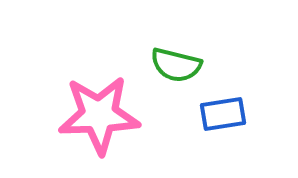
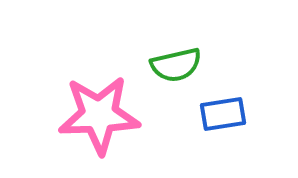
green semicircle: rotated 27 degrees counterclockwise
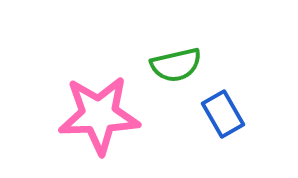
blue rectangle: rotated 69 degrees clockwise
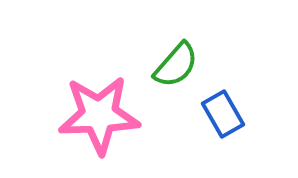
green semicircle: rotated 36 degrees counterclockwise
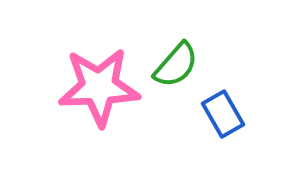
pink star: moved 28 px up
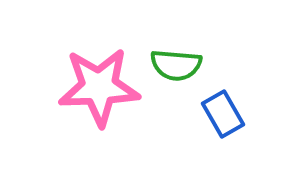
green semicircle: rotated 54 degrees clockwise
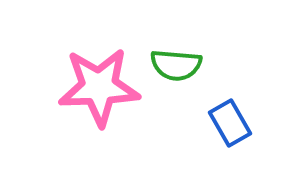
blue rectangle: moved 7 px right, 9 px down
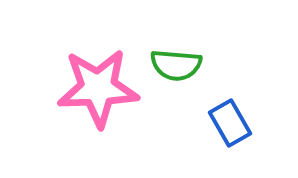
pink star: moved 1 px left, 1 px down
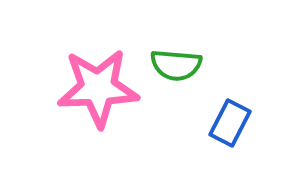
blue rectangle: rotated 57 degrees clockwise
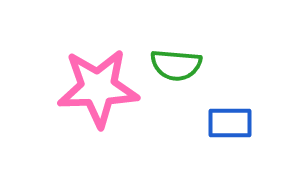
blue rectangle: rotated 63 degrees clockwise
